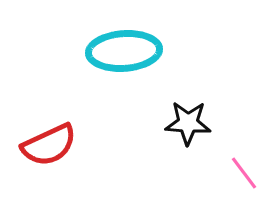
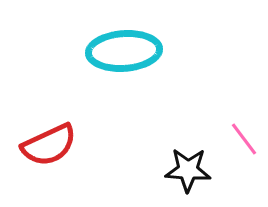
black star: moved 47 px down
pink line: moved 34 px up
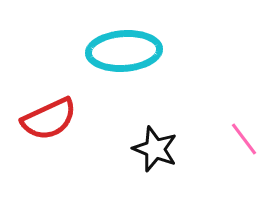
red semicircle: moved 26 px up
black star: moved 33 px left, 21 px up; rotated 18 degrees clockwise
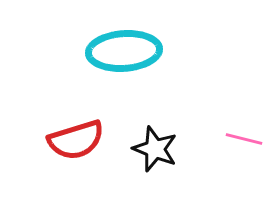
red semicircle: moved 27 px right, 21 px down; rotated 8 degrees clockwise
pink line: rotated 39 degrees counterclockwise
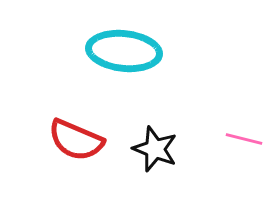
cyan ellipse: rotated 10 degrees clockwise
red semicircle: rotated 40 degrees clockwise
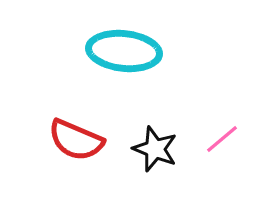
pink line: moved 22 px left; rotated 54 degrees counterclockwise
